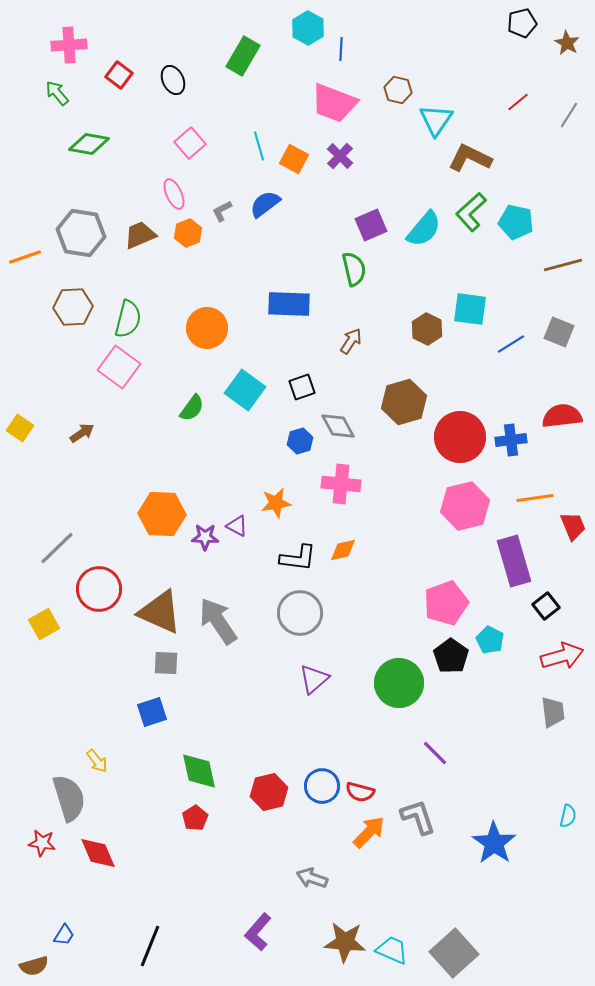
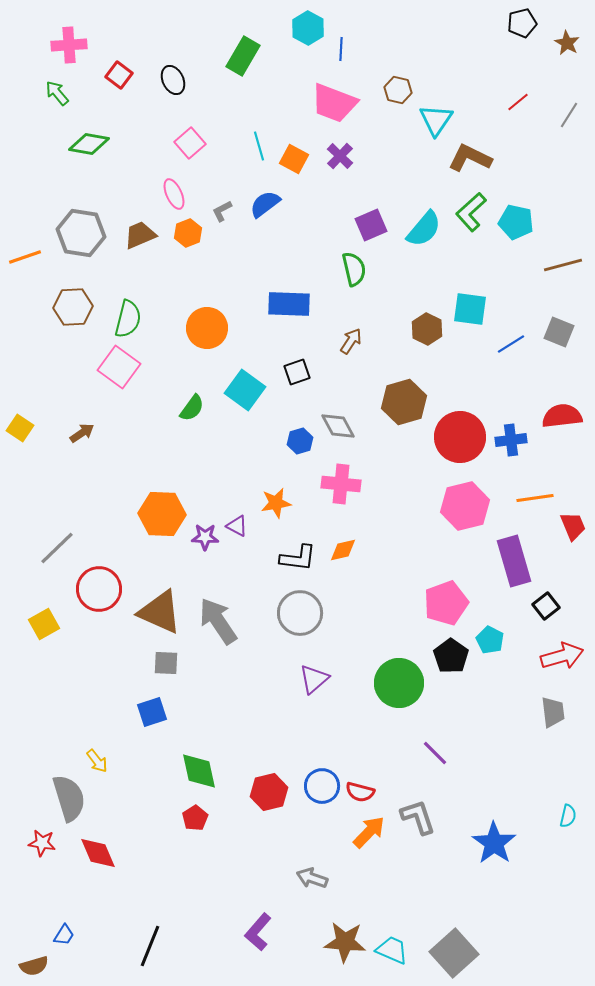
black square at (302, 387): moved 5 px left, 15 px up
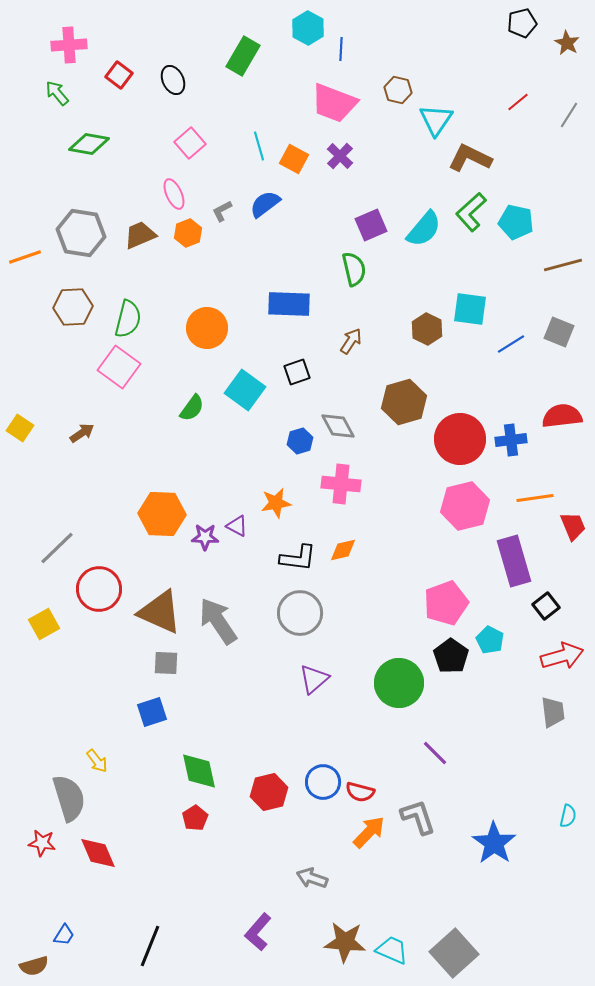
red circle at (460, 437): moved 2 px down
blue circle at (322, 786): moved 1 px right, 4 px up
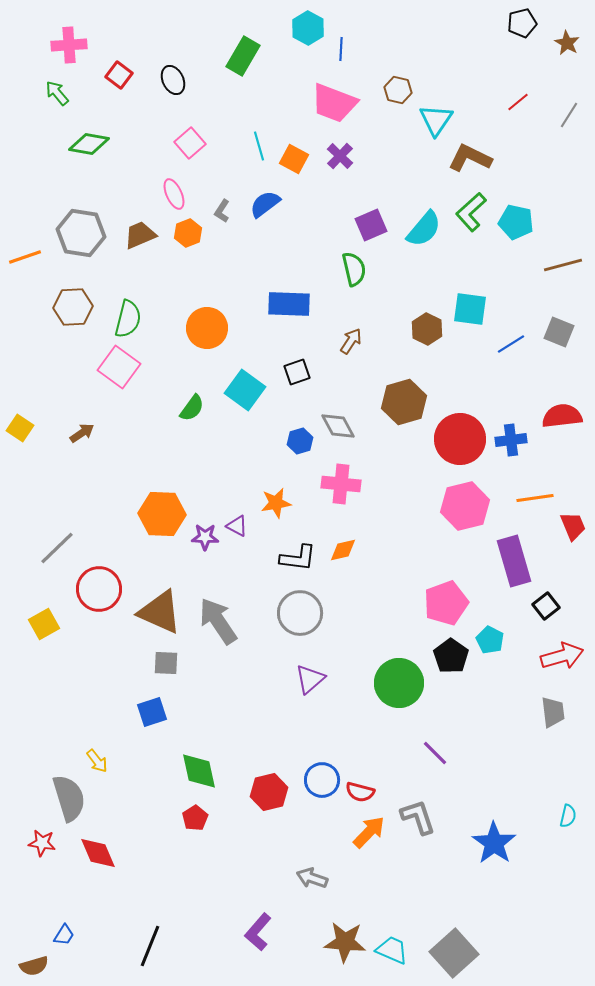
gray L-shape at (222, 211): rotated 30 degrees counterclockwise
purple triangle at (314, 679): moved 4 px left
blue circle at (323, 782): moved 1 px left, 2 px up
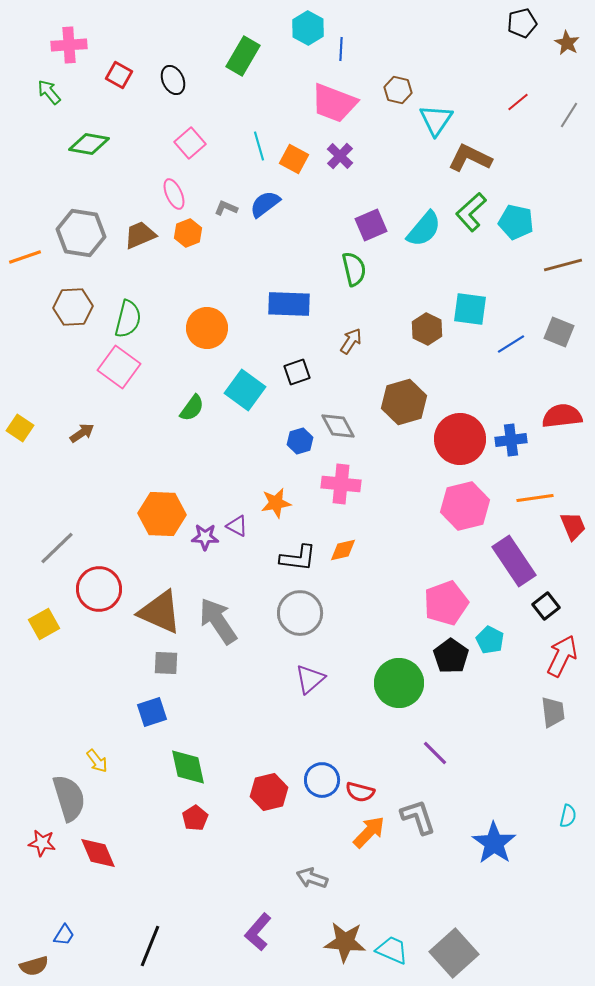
red square at (119, 75): rotated 8 degrees counterclockwise
green arrow at (57, 93): moved 8 px left, 1 px up
gray L-shape at (222, 211): moved 4 px right, 3 px up; rotated 80 degrees clockwise
purple rectangle at (514, 561): rotated 18 degrees counterclockwise
red arrow at (562, 656): rotated 48 degrees counterclockwise
green diamond at (199, 771): moved 11 px left, 4 px up
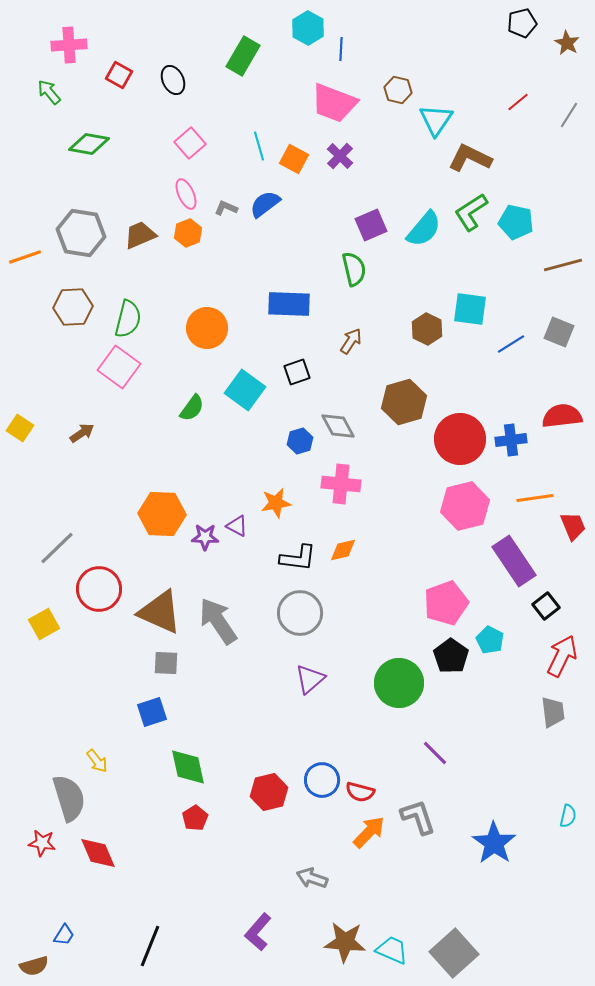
pink ellipse at (174, 194): moved 12 px right
green L-shape at (471, 212): rotated 9 degrees clockwise
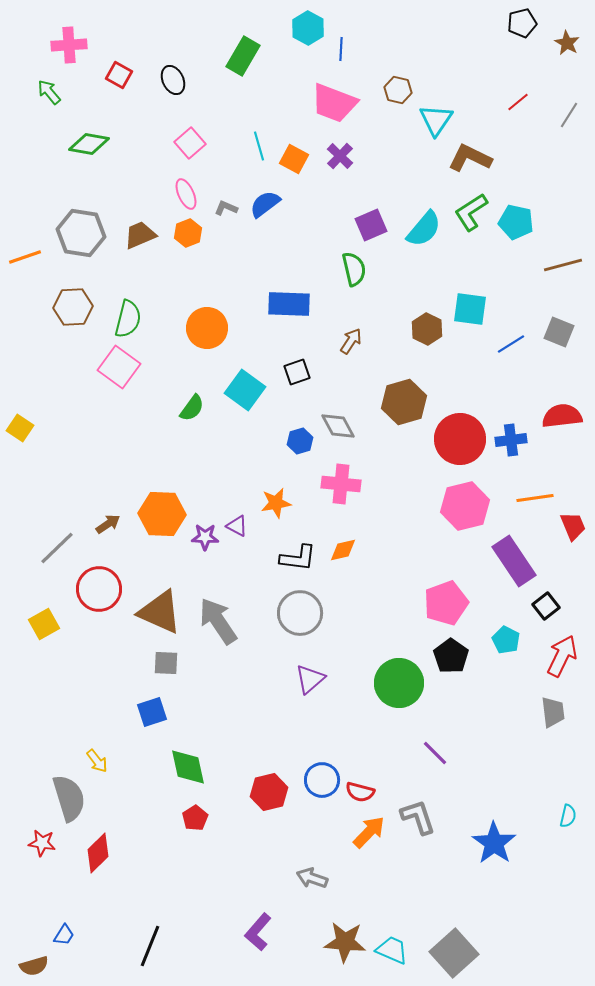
brown arrow at (82, 433): moved 26 px right, 91 px down
cyan pentagon at (490, 640): moved 16 px right
red diamond at (98, 853): rotated 69 degrees clockwise
